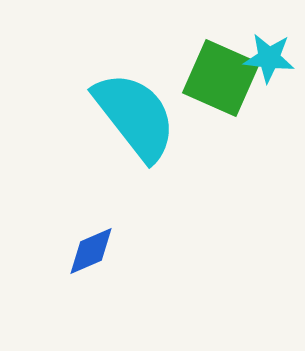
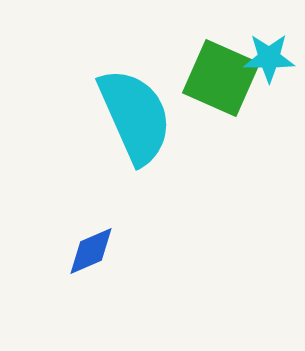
cyan star: rotated 6 degrees counterclockwise
cyan semicircle: rotated 14 degrees clockwise
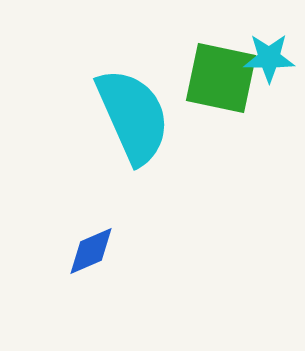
green square: rotated 12 degrees counterclockwise
cyan semicircle: moved 2 px left
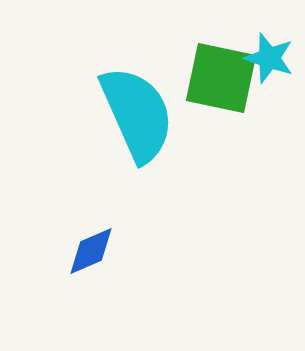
cyan star: rotated 18 degrees clockwise
cyan semicircle: moved 4 px right, 2 px up
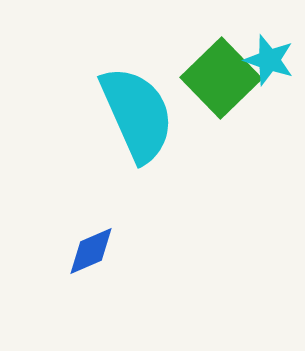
cyan star: moved 2 px down
green square: rotated 34 degrees clockwise
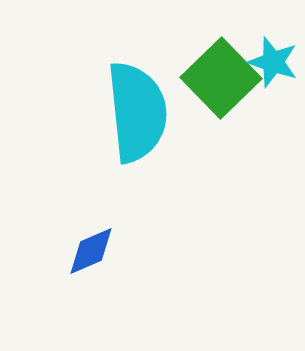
cyan star: moved 4 px right, 2 px down
cyan semicircle: moved 2 px up; rotated 18 degrees clockwise
